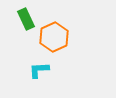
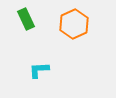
orange hexagon: moved 20 px right, 13 px up
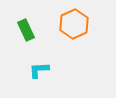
green rectangle: moved 11 px down
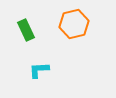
orange hexagon: rotated 12 degrees clockwise
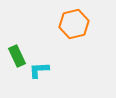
green rectangle: moved 9 px left, 26 px down
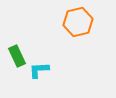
orange hexagon: moved 4 px right, 2 px up
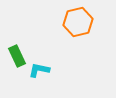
cyan L-shape: rotated 15 degrees clockwise
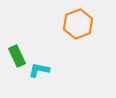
orange hexagon: moved 2 px down; rotated 8 degrees counterclockwise
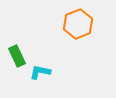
cyan L-shape: moved 1 px right, 2 px down
